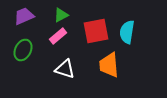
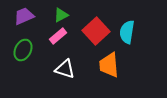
red square: rotated 32 degrees counterclockwise
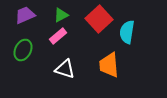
purple trapezoid: moved 1 px right, 1 px up
red square: moved 3 px right, 12 px up
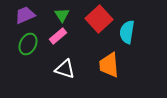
green triangle: moved 1 px right; rotated 35 degrees counterclockwise
green ellipse: moved 5 px right, 6 px up
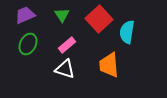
pink rectangle: moved 9 px right, 9 px down
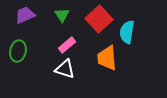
green ellipse: moved 10 px left, 7 px down; rotated 15 degrees counterclockwise
orange trapezoid: moved 2 px left, 7 px up
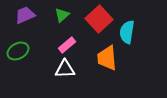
green triangle: rotated 21 degrees clockwise
green ellipse: rotated 50 degrees clockwise
white triangle: rotated 20 degrees counterclockwise
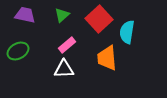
purple trapezoid: rotated 35 degrees clockwise
white triangle: moved 1 px left
